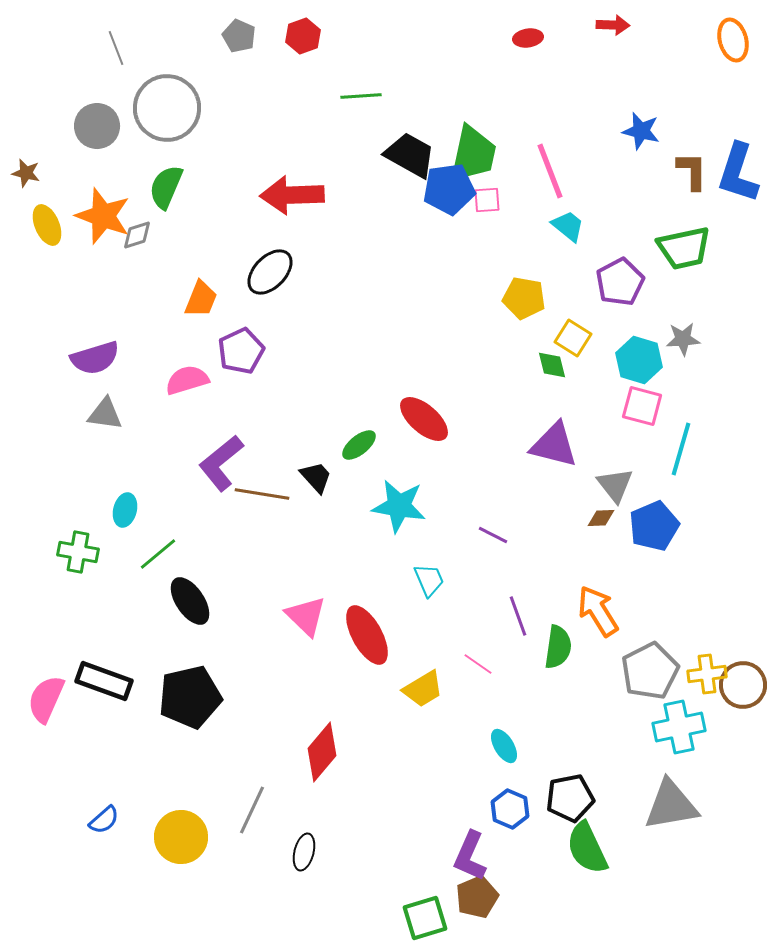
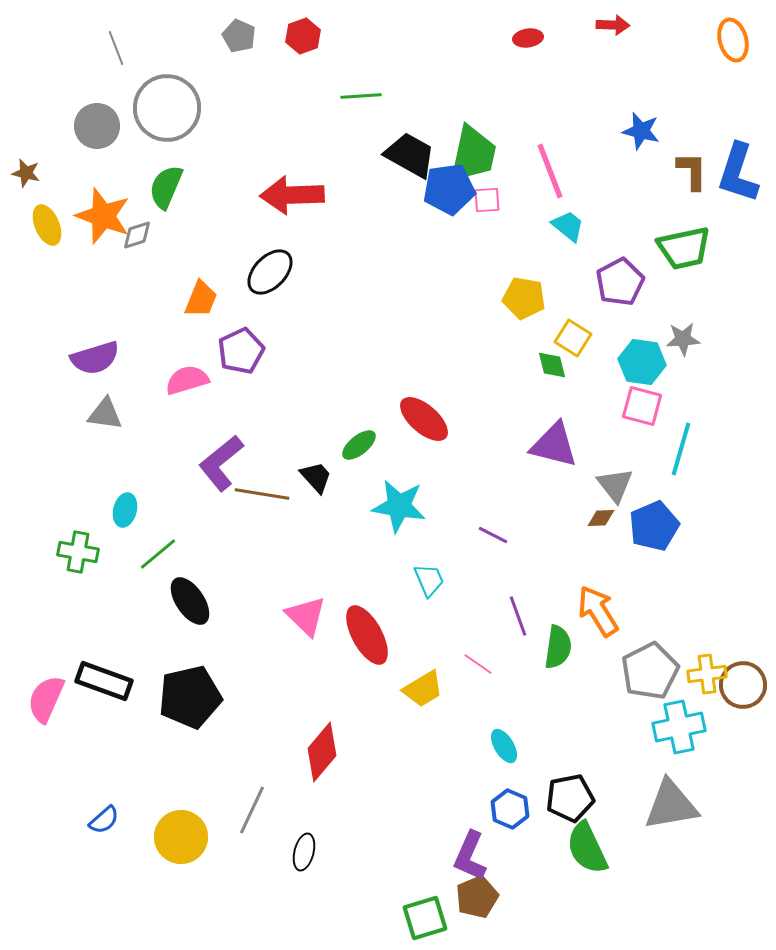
cyan hexagon at (639, 360): moved 3 px right, 2 px down; rotated 9 degrees counterclockwise
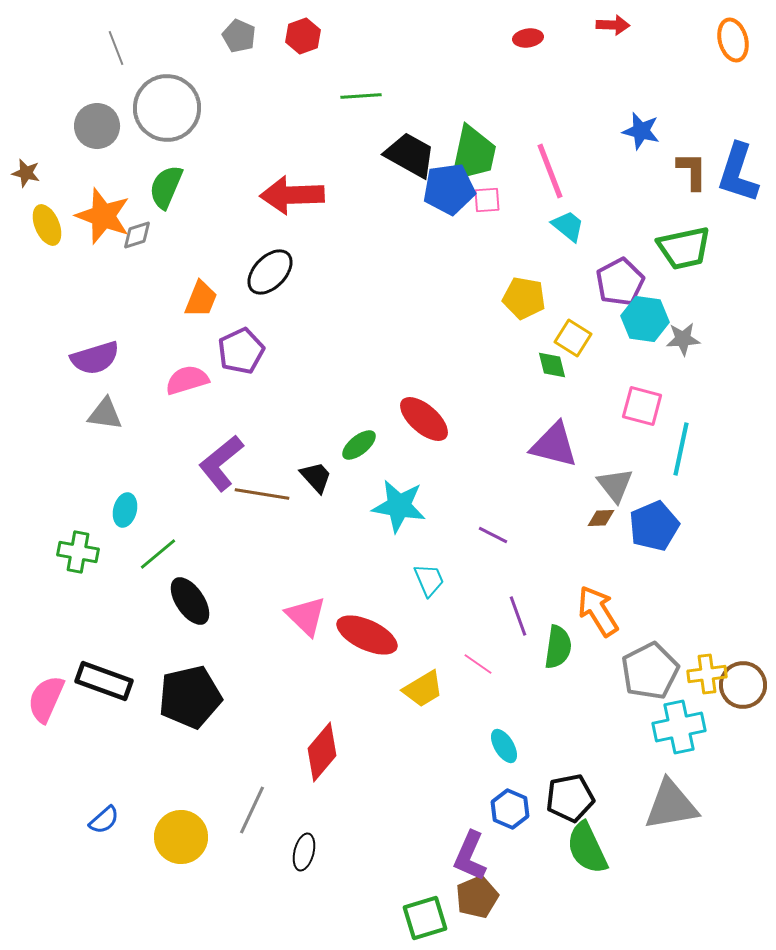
cyan hexagon at (642, 362): moved 3 px right, 43 px up
cyan line at (681, 449): rotated 4 degrees counterclockwise
red ellipse at (367, 635): rotated 36 degrees counterclockwise
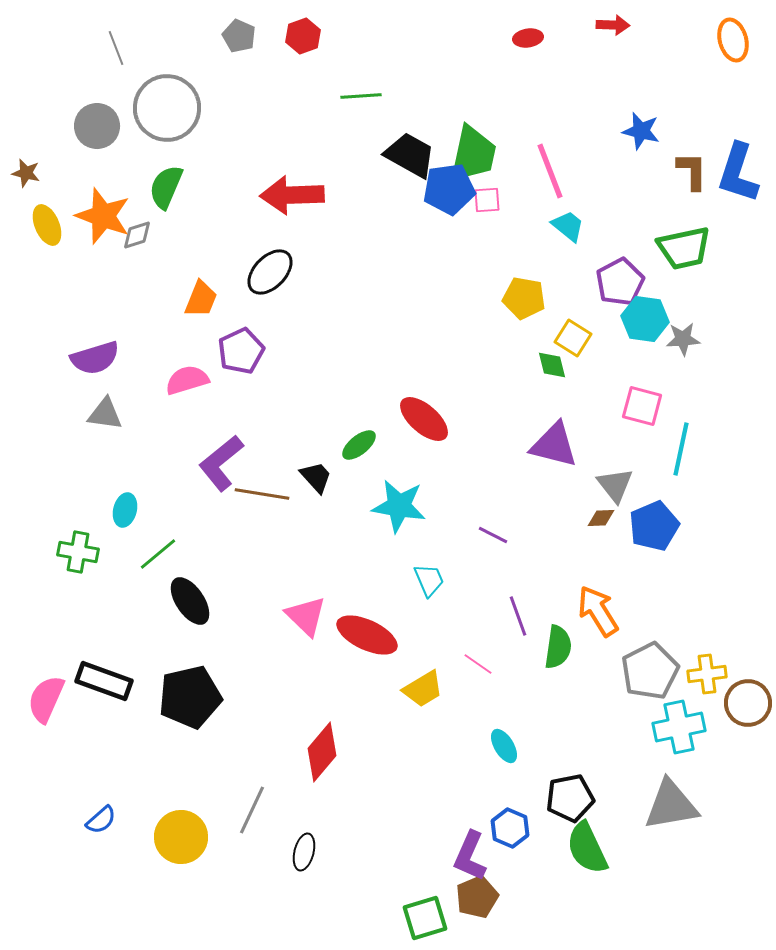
brown circle at (743, 685): moved 5 px right, 18 px down
blue hexagon at (510, 809): moved 19 px down
blue semicircle at (104, 820): moved 3 px left
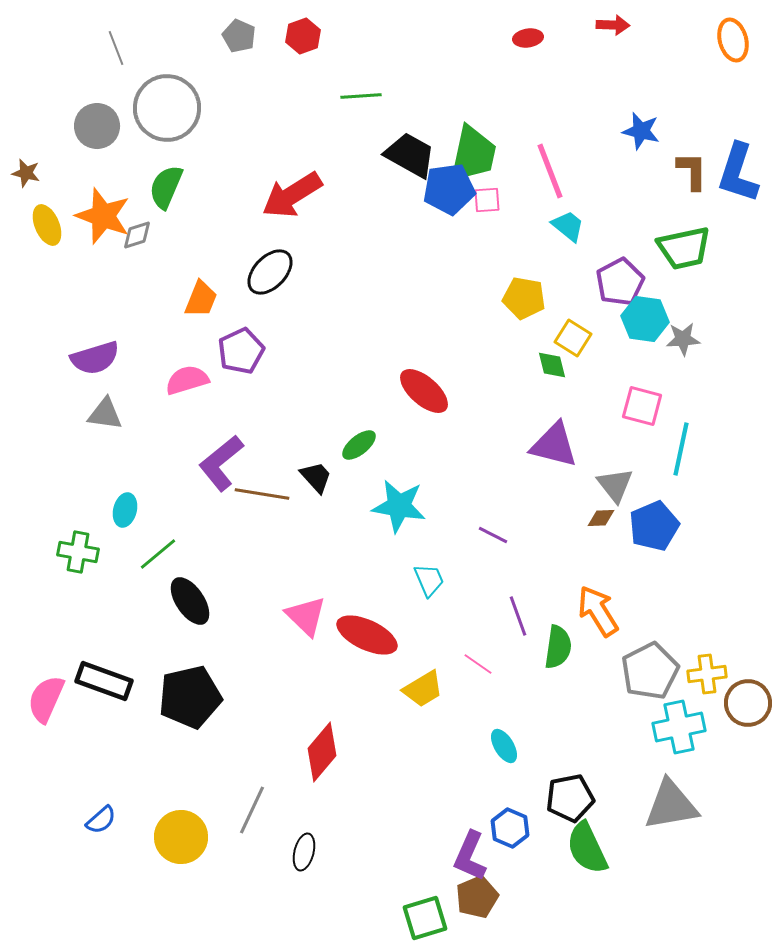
red arrow at (292, 195): rotated 30 degrees counterclockwise
red ellipse at (424, 419): moved 28 px up
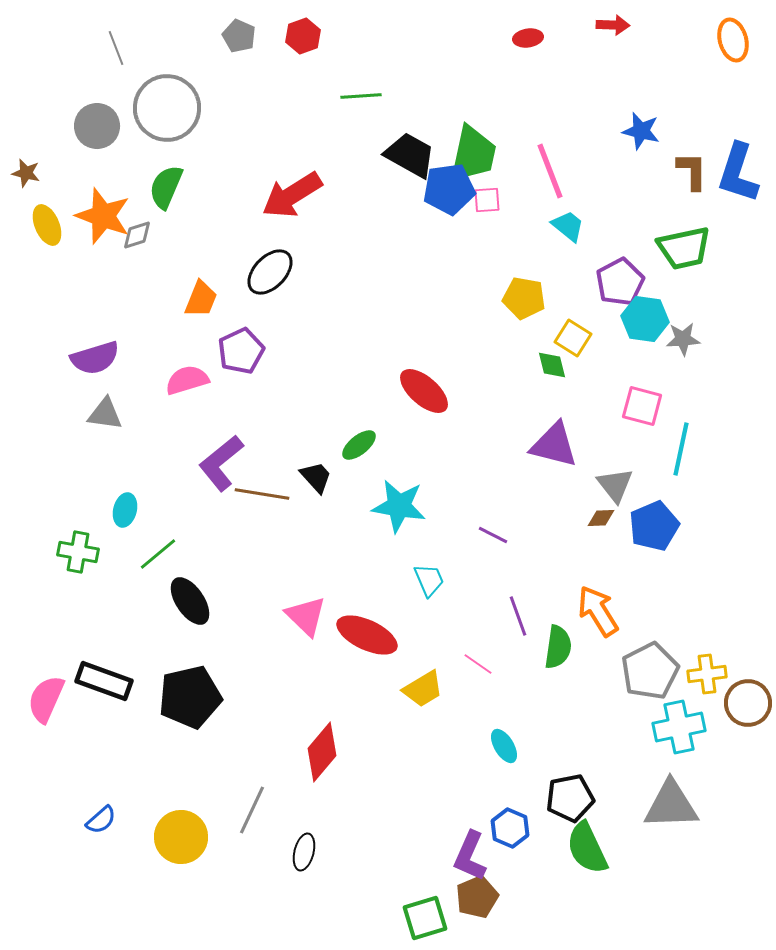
gray triangle at (671, 805): rotated 8 degrees clockwise
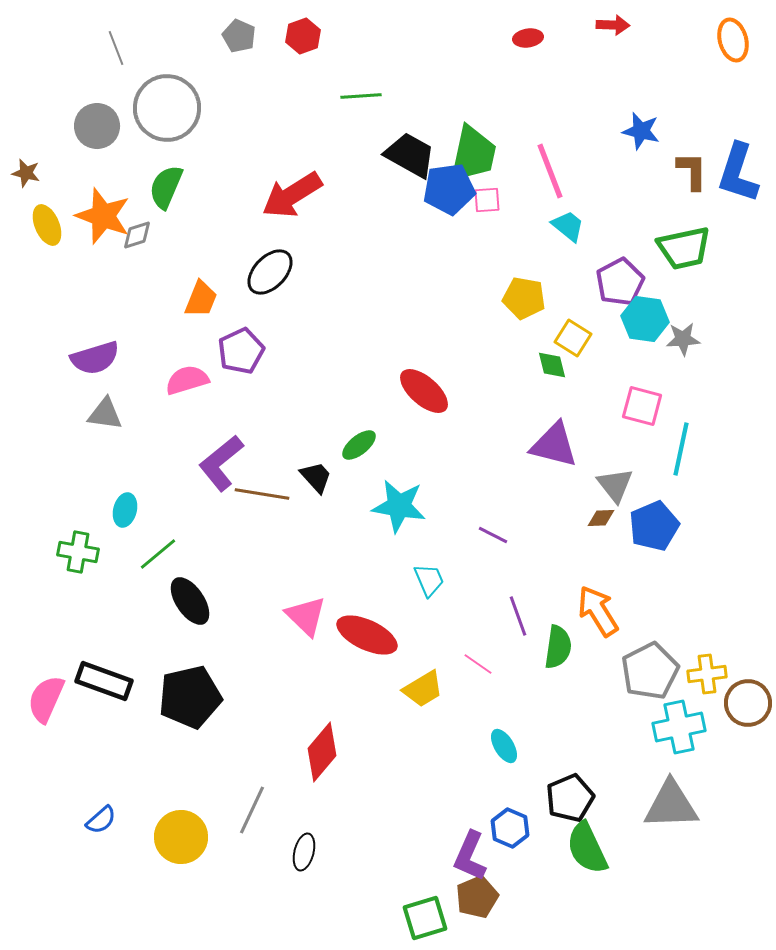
black pentagon at (570, 798): rotated 12 degrees counterclockwise
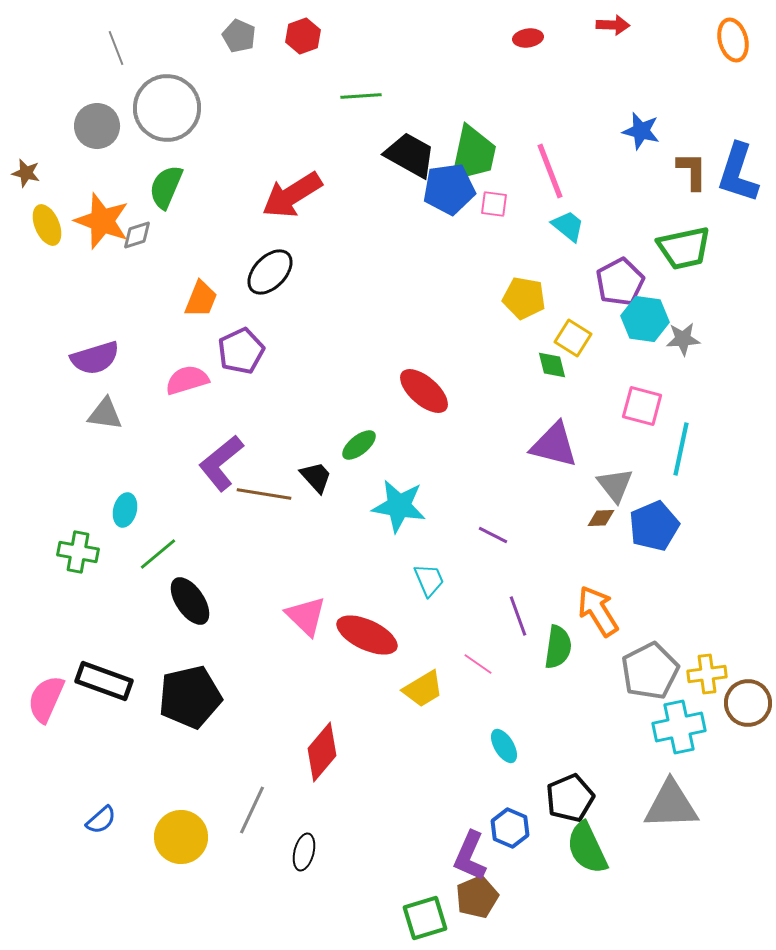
pink square at (487, 200): moved 7 px right, 4 px down; rotated 12 degrees clockwise
orange star at (103, 216): moved 1 px left, 5 px down
brown line at (262, 494): moved 2 px right
